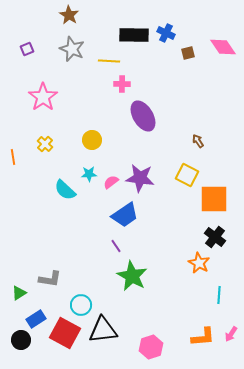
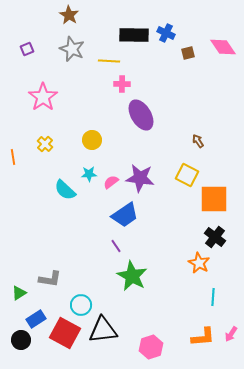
purple ellipse: moved 2 px left, 1 px up
cyan line: moved 6 px left, 2 px down
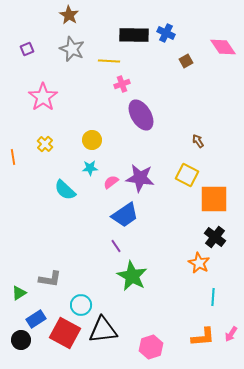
brown square: moved 2 px left, 8 px down; rotated 16 degrees counterclockwise
pink cross: rotated 21 degrees counterclockwise
cyan star: moved 1 px right, 6 px up
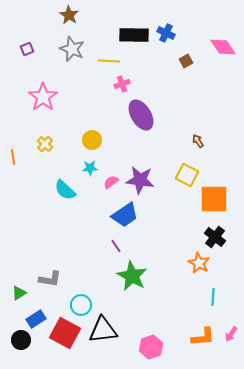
purple star: moved 2 px down
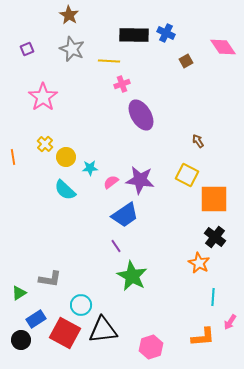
yellow circle: moved 26 px left, 17 px down
pink arrow: moved 1 px left, 12 px up
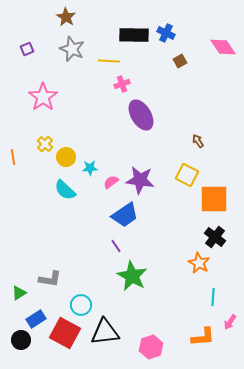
brown star: moved 3 px left, 2 px down
brown square: moved 6 px left
black triangle: moved 2 px right, 2 px down
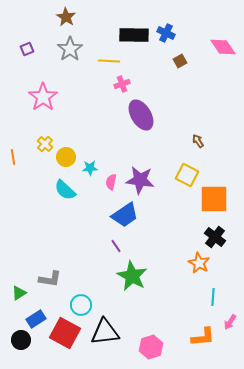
gray star: moved 2 px left; rotated 15 degrees clockwise
pink semicircle: rotated 42 degrees counterclockwise
